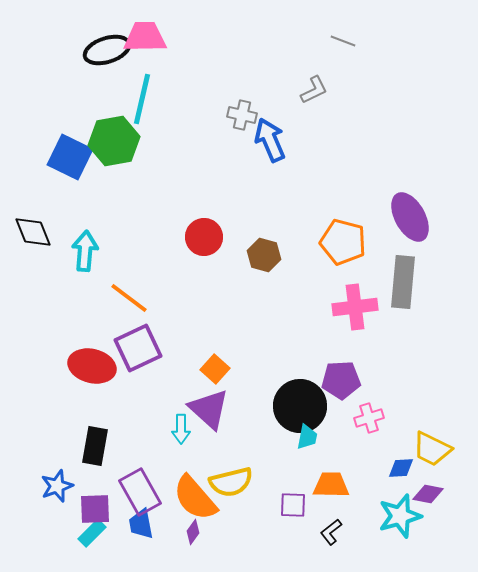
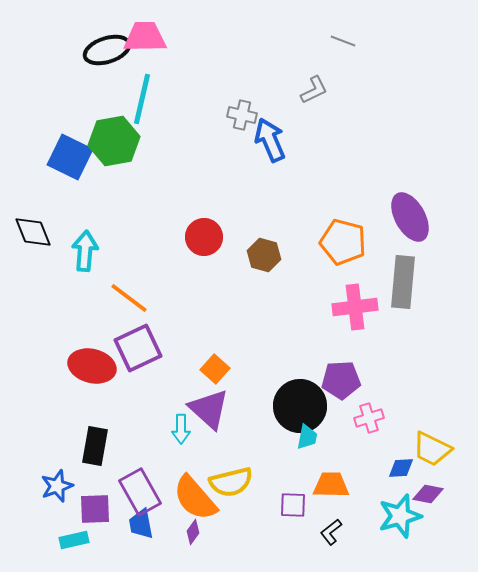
cyan rectangle at (92, 533): moved 18 px left, 7 px down; rotated 32 degrees clockwise
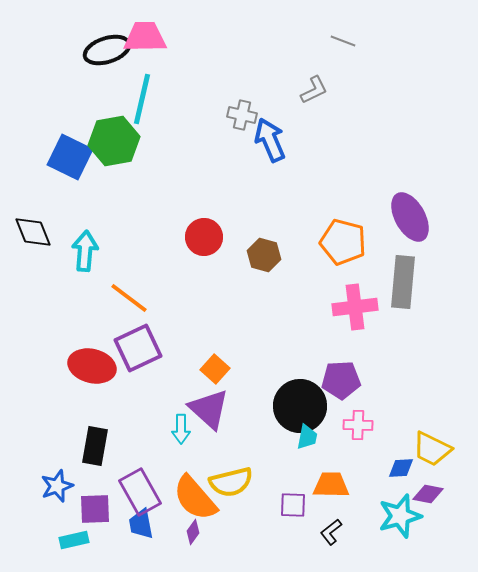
pink cross at (369, 418): moved 11 px left, 7 px down; rotated 20 degrees clockwise
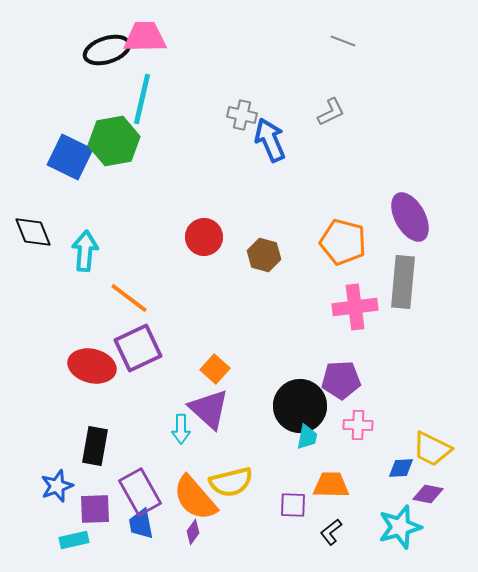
gray L-shape at (314, 90): moved 17 px right, 22 px down
cyan star at (400, 516): moved 11 px down
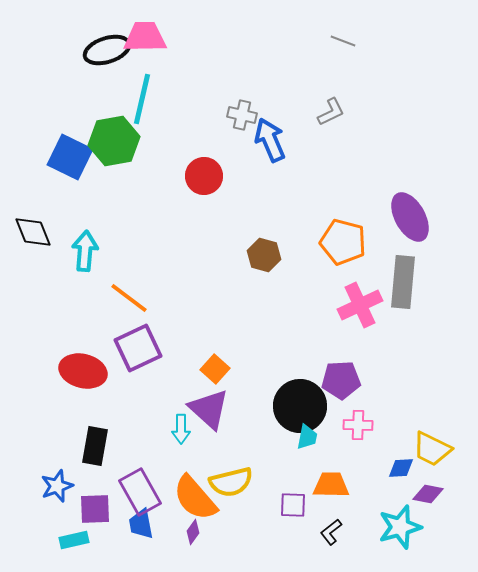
red circle at (204, 237): moved 61 px up
pink cross at (355, 307): moved 5 px right, 2 px up; rotated 18 degrees counterclockwise
red ellipse at (92, 366): moved 9 px left, 5 px down
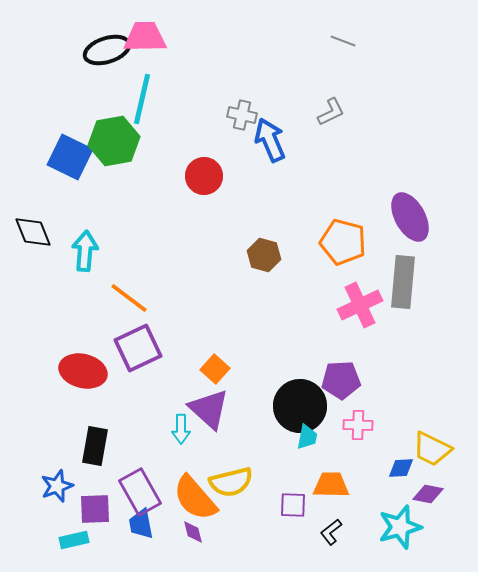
purple diamond at (193, 532): rotated 50 degrees counterclockwise
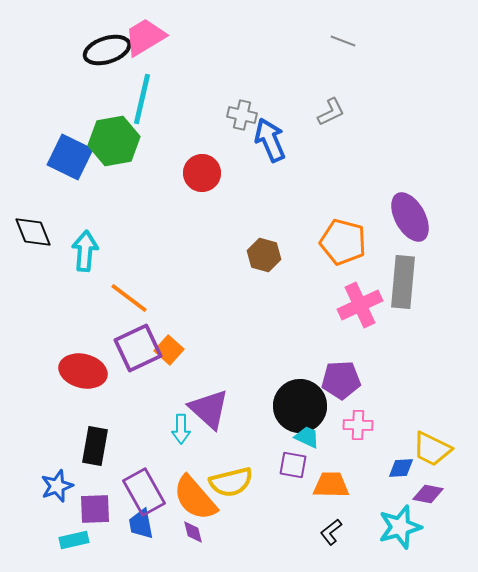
pink trapezoid at (145, 37): rotated 30 degrees counterclockwise
red circle at (204, 176): moved 2 px left, 3 px up
orange square at (215, 369): moved 46 px left, 19 px up
cyan trapezoid at (307, 437): rotated 76 degrees counterclockwise
purple rectangle at (140, 492): moved 4 px right
purple square at (293, 505): moved 40 px up; rotated 8 degrees clockwise
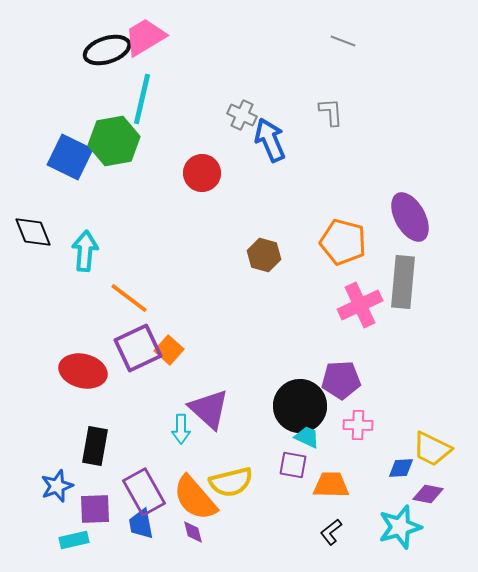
gray L-shape at (331, 112): rotated 68 degrees counterclockwise
gray cross at (242, 115): rotated 12 degrees clockwise
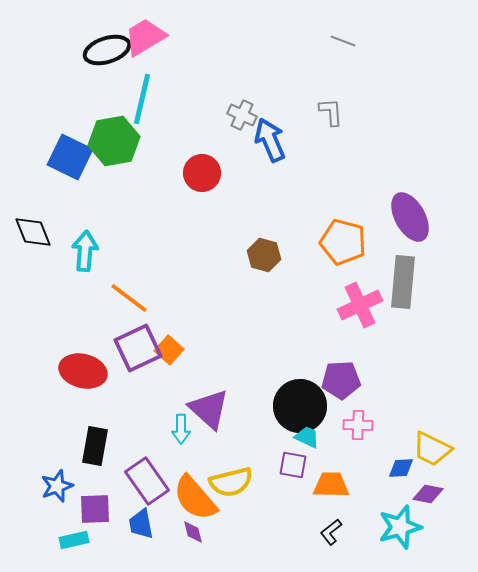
purple rectangle at (144, 492): moved 3 px right, 11 px up; rotated 6 degrees counterclockwise
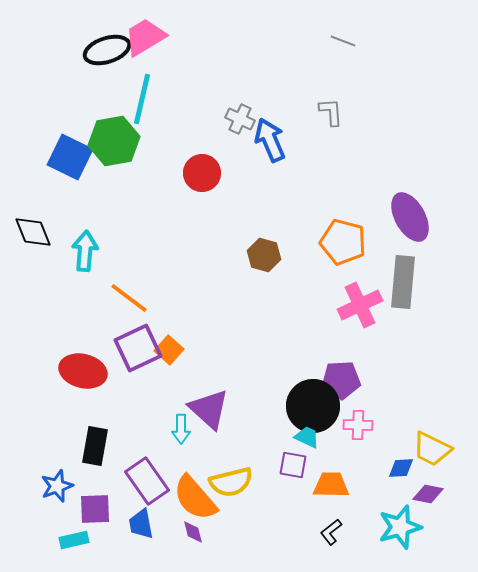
gray cross at (242, 115): moved 2 px left, 4 px down
black circle at (300, 406): moved 13 px right
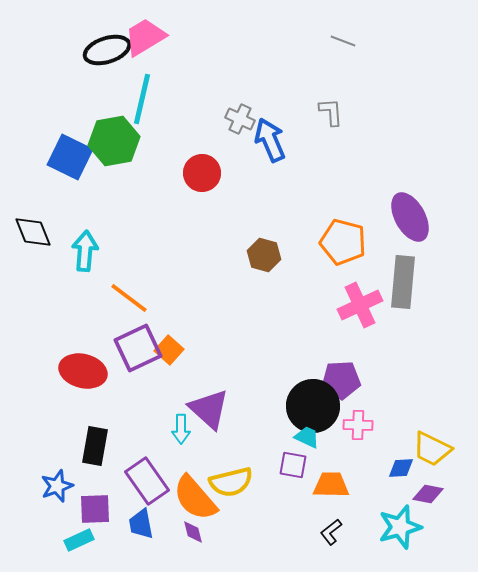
cyan rectangle at (74, 540): moved 5 px right; rotated 12 degrees counterclockwise
